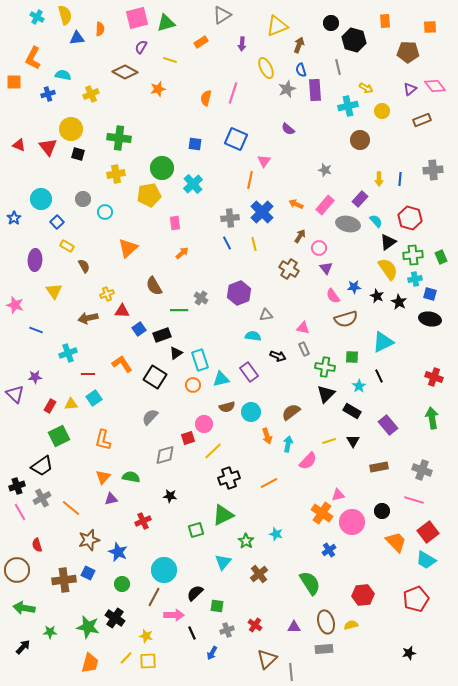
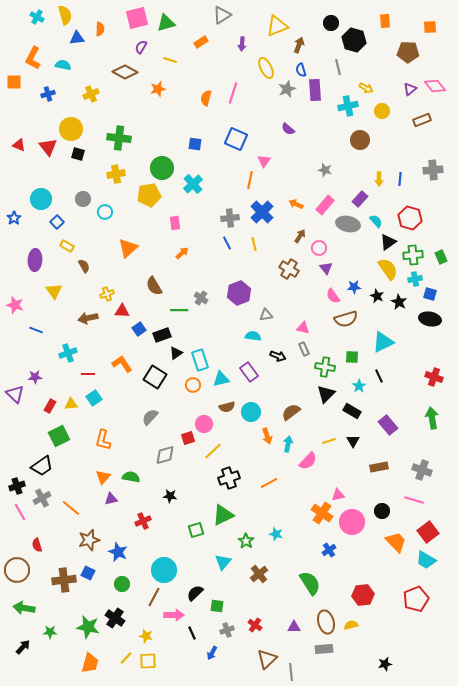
cyan semicircle at (63, 75): moved 10 px up
black star at (409, 653): moved 24 px left, 11 px down
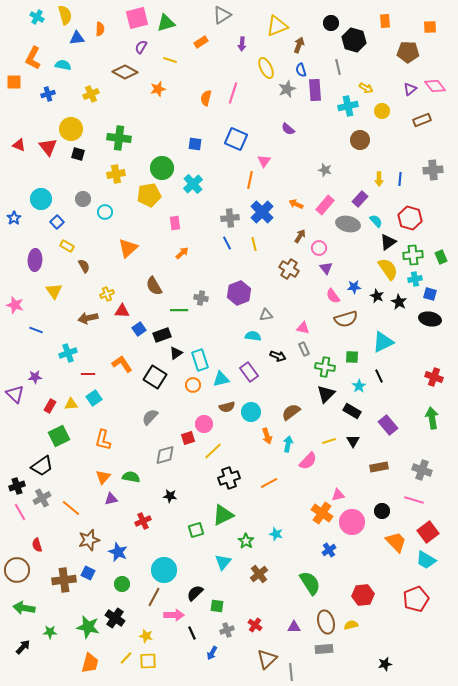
gray cross at (201, 298): rotated 24 degrees counterclockwise
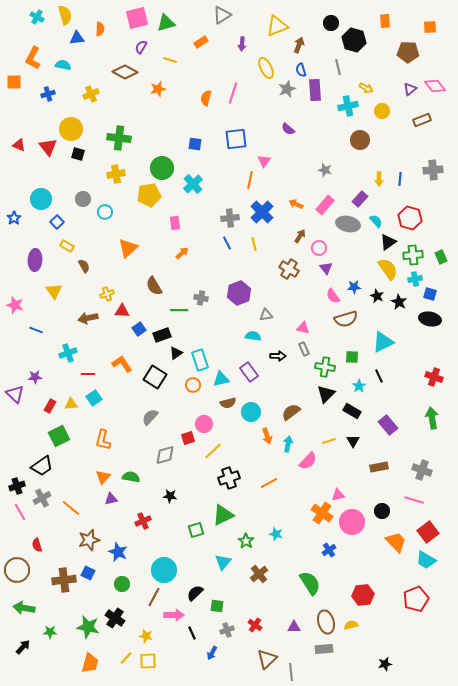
blue square at (236, 139): rotated 30 degrees counterclockwise
black arrow at (278, 356): rotated 21 degrees counterclockwise
brown semicircle at (227, 407): moved 1 px right, 4 px up
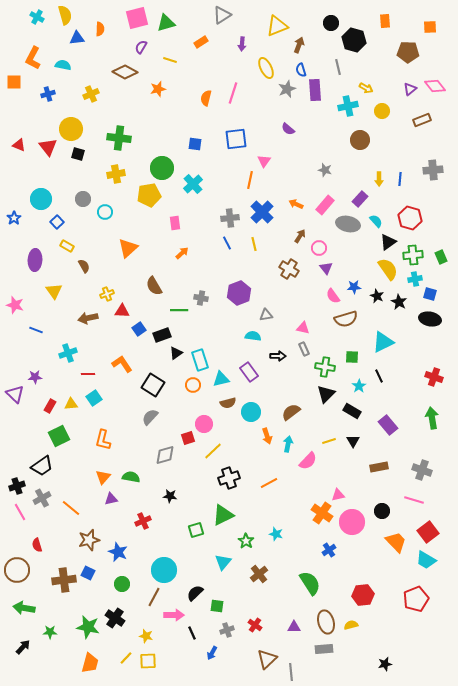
black square at (155, 377): moved 2 px left, 8 px down
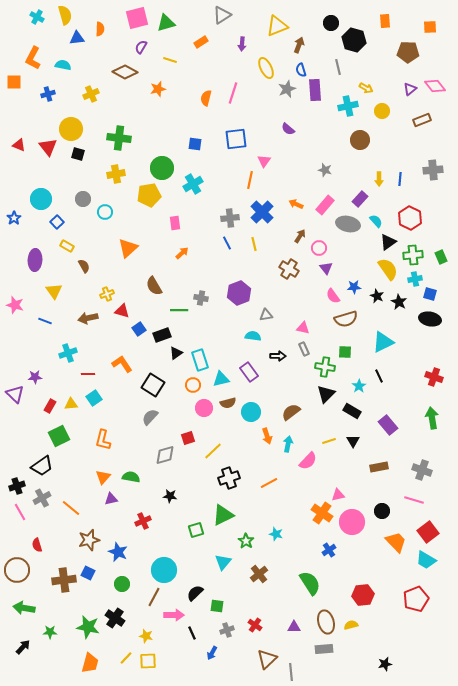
cyan cross at (193, 184): rotated 12 degrees clockwise
red hexagon at (410, 218): rotated 10 degrees clockwise
red triangle at (122, 311): rotated 14 degrees clockwise
blue line at (36, 330): moved 9 px right, 9 px up
green square at (352, 357): moved 7 px left, 5 px up
pink circle at (204, 424): moved 16 px up
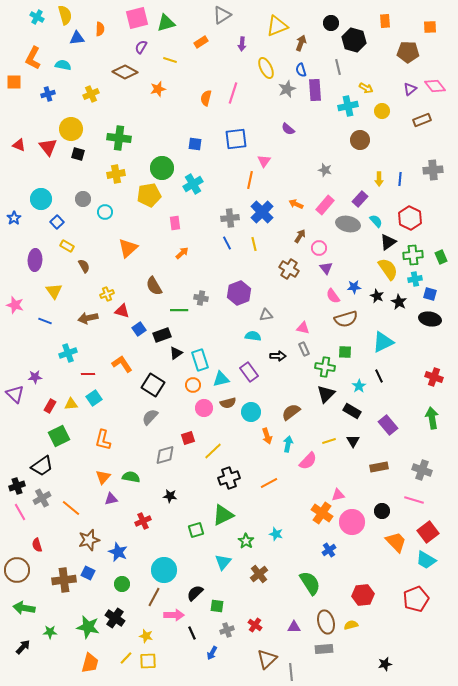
brown arrow at (299, 45): moved 2 px right, 2 px up
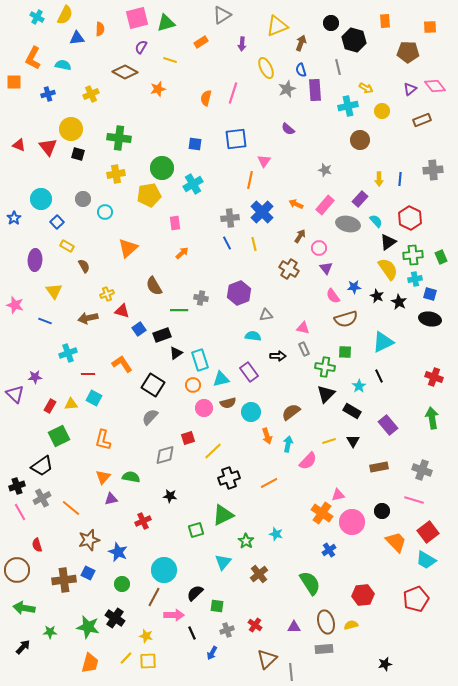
yellow semicircle at (65, 15): rotated 42 degrees clockwise
cyan square at (94, 398): rotated 28 degrees counterclockwise
